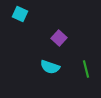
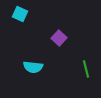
cyan semicircle: moved 17 px left; rotated 12 degrees counterclockwise
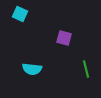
purple square: moved 5 px right; rotated 28 degrees counterclockwise
cyan semicircle: moved 1 px left, 2 px down
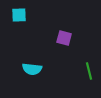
cyan square: moved 1 px left, 1 px down; rotated 28 degrees counterclockwise
green line: moved 3 px right, 2 px down
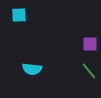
purple square: moved 26 px right, 6 px down; rotated 14 degrees counterclockwise
green line: rotated 24 degrees counterclockwise
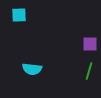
green line: rotated 54 degrees clockwise
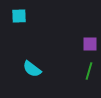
cyan square: moved 1 px down
cyan semicircle: rotated 30 degrees clockwise
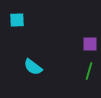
cyan square: moved 2 px left, 4 px down
cyan semicircle: moved 1 px right, 2 px up
